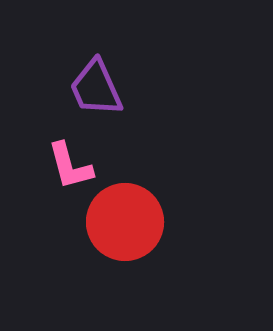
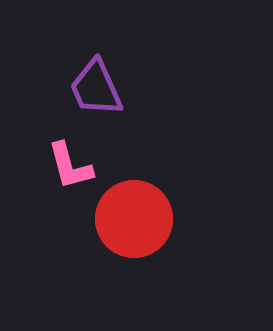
red circle: moved 9 px right, 3 px up
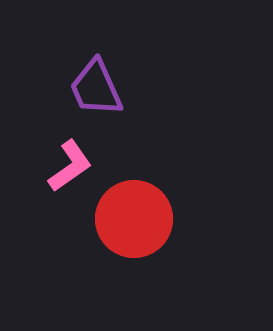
pink L-shape: rotated 110 degrees counterclockwise
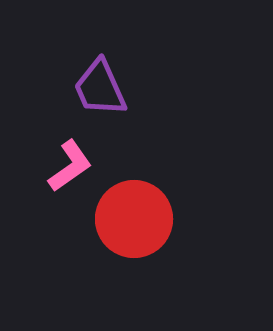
purple trapezoid: moved 4 px right
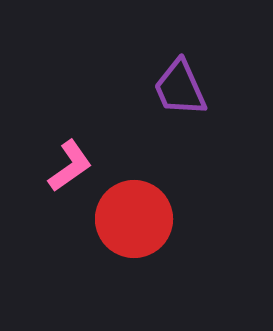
purple trapezoid: moved 80 px right
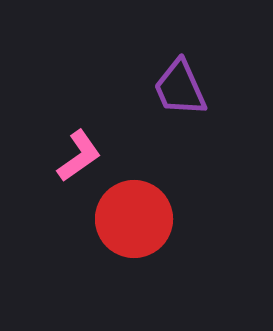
pink L-shape: moved 9 px right, 10 px up
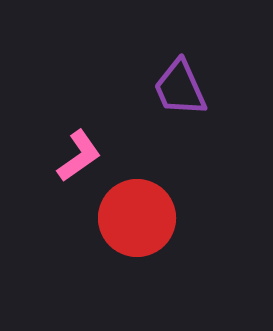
red circle: moved 3 px right, 1 px up
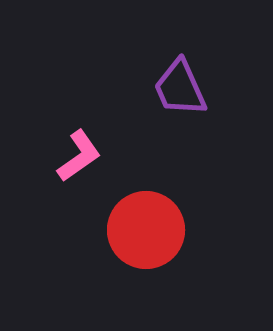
red circle: moved 9 px right, 12 px down
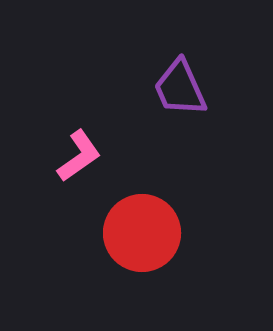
red circle: moved 4 px left, 3 px down
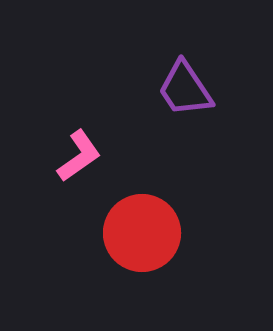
purple trapezoid: moved 5 px right, 1 px down; rotated 10 degrees counterclockwise
